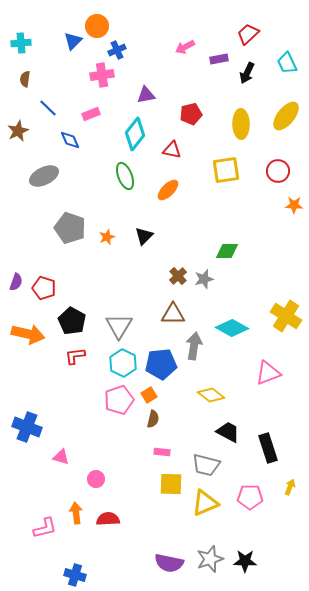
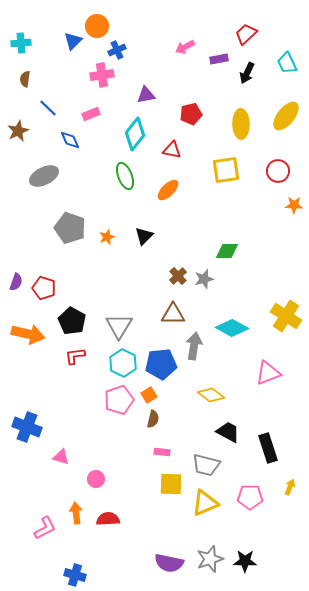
red trapezoid at (248, 34): moved 2 px left
pink L-shape at (45, 528): rotated 15 degrees counterclockwise
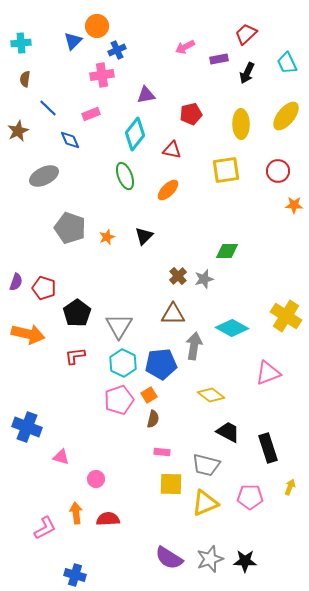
black pentagon at (72, 321): moved 5 px right, 8 px up; rotated 8 degrees clockwise
purple semicircle at (169, 563): moved 5 px up; rotated 20 degrees clockwise
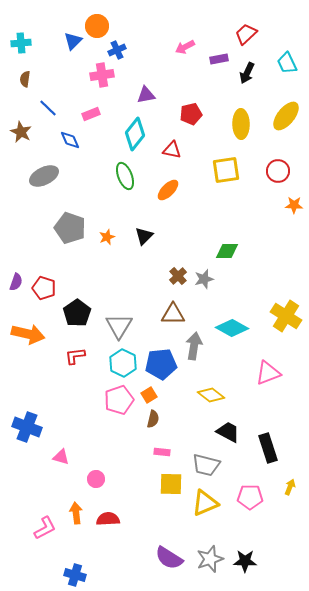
brown star at (18, 131): moved 3 px right, 1 px down; rotated 20 degrees counterclockwise
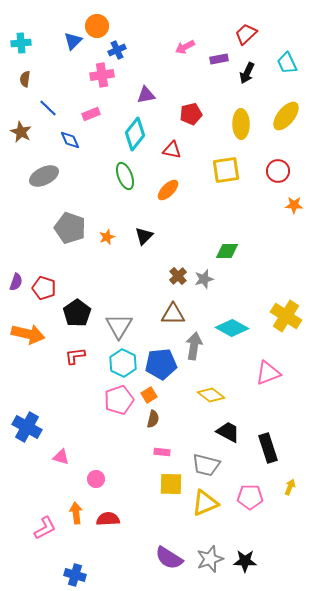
blue cross at (27, 427): rotated 8 degrees clockwise
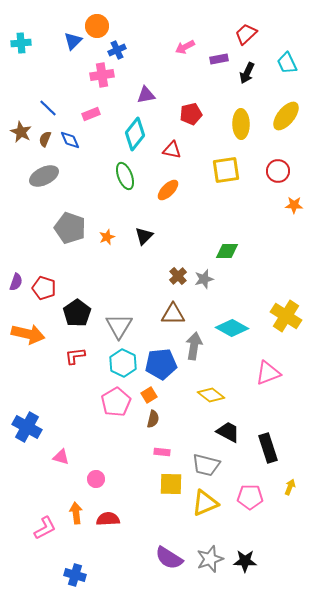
brown semicircle at (25, 79): moved 20 px right, 60 px down; rotated 14 degrees clockwise
pink pentagon at (119, 400): moved 3 px left, 2 px down; rotated 12 degrees counterclockwise
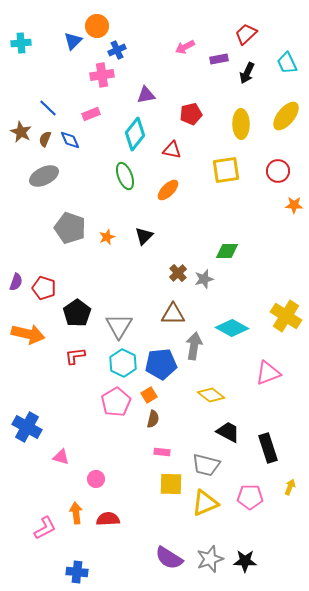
brown cross at (178, 276): moved 3 px up
blue cross at (75, 575): moved 2 px right, 3 px up; rotated 10 degrees counterclockwise
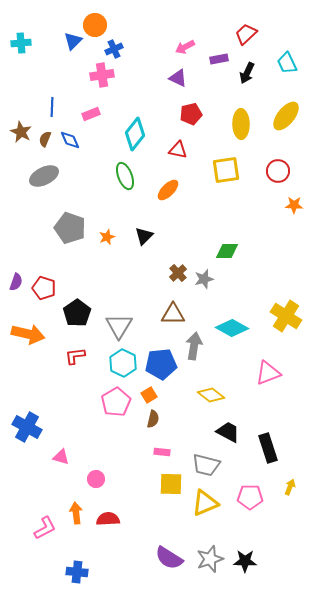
orange circle at (97, 26): moved 2 px left, 1 px up
blue cross at (117, 50): moved 3 px left, 1 px up
purple triangle at (146, 95): moved 32 px right, 17 px up; rotated 36 degrees clockwise
blue line at (48, 108): moved 4 px right, 1 px up; rotated 48 degrees clockwise
red triangle at (172, 150): moved 6 px right
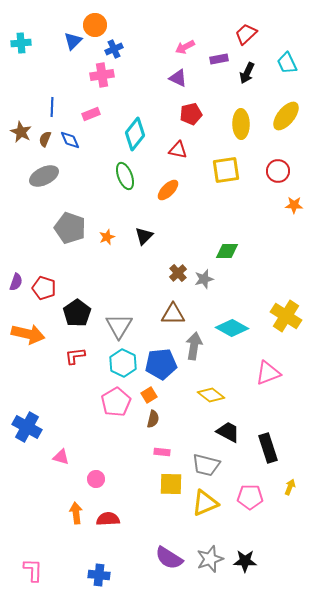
pink L-shape at (45, 528): moved 12 px left, 42 px down; rotated 60 degrees counterclockwise
blue cross at (77, 572): moved 22 px right, 3 px down
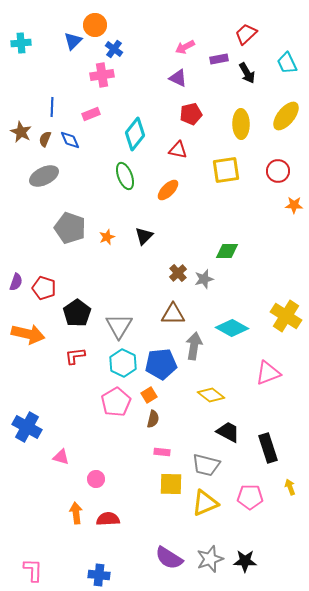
blue cross at (114, 49): rotated 30 degrees counterclockwise
black arrow at (247, 73): rotated 55 degrees counterclockwise
yellow arrow at (290, 487): rotated 42 degrees counterclockwise
